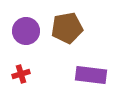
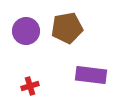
red cross: moved 9 px right, 12 px down
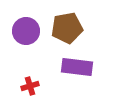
purple rectangle: moved 14 px left, 8 px up
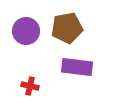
red cross: rotated 30 degrees clockwise
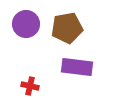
purple circle: moved 7 px up
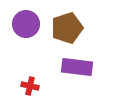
brown pentagon: rotated 8 degrees counterclockwise
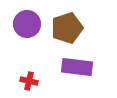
purple circle: moved 1 px right
red cross: moved 1 px left, 5 px up
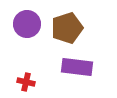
red cross: moved 3 px left, 1 px down
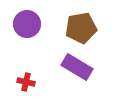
brown pentagon: moved 14 px right; rotated 8 degrees clockwise
purple rectangle: rotated 24 degrees clockwise
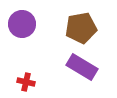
purple circle: moved 5 px left
purple rectangle: moved 5 px right
